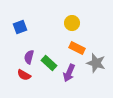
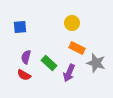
blue square: rotated 16 degrees clockwise
purple semicircle: moved 3 px left
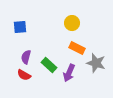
green rectangle: moved 2 px down
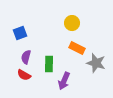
blue square: moved 6 px down; rotated 16 degrees counterclockwise
green rectangle: moved 1 px up; rotated 49 degrees clockwise
purple arrow: moved 5 px left, 8 px down
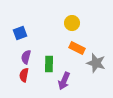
red semicircle: rotated 72 degrees clockwise
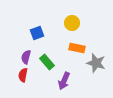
blue square: moved 17 px right
orange rectangle: rotated 14 degrees counterclockwise
green rectangle: moved 2 px left, 2 px up; rotated 42 degrees counterclockwise
red semicircle: moved 1 px left
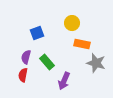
orange rectangle: moved 5 px right, 4 px up
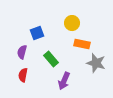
purple semicircle: moved 4 px left, 5 px up
green rectangle: moved 4 px right, 3 px up
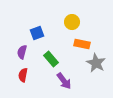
yellow circle: moved 1 px up
gray star: rotated 12 degrees clockwise
purple arrow: rotated 60 degrees counterclockwise
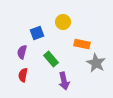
yellow circle: moved 9 px left
purple arrow: rotated 24 degrees clockwise
